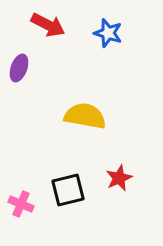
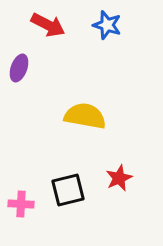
blue star: moved 1 px left, 8 px up
pink cross: rotated 20 degrees counterclockwise
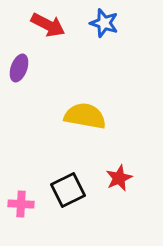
blue star: moved 3 px left, 2 px up
black square: rotated 12 degrees counterclockwise
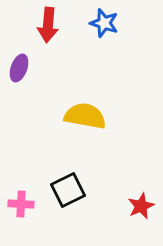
red arrow: rotated 68 degrees clockwise
red star: moved 22 px right, 28 px down
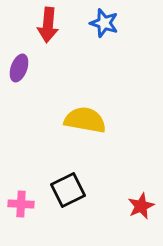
yellow semicircle: moved 4 px down
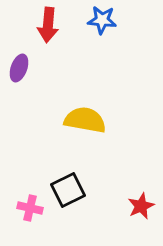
blue star: moved 2 px left, 3 px up; rotated 12 degrees counterclockwise
pink cross: moved 9 px right, 4 px down; rotated 10 degrees clockwise
